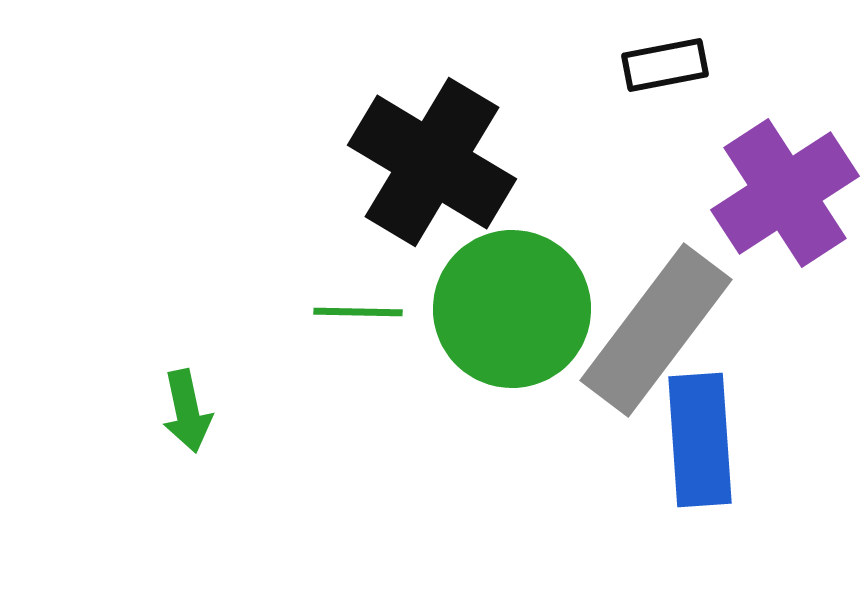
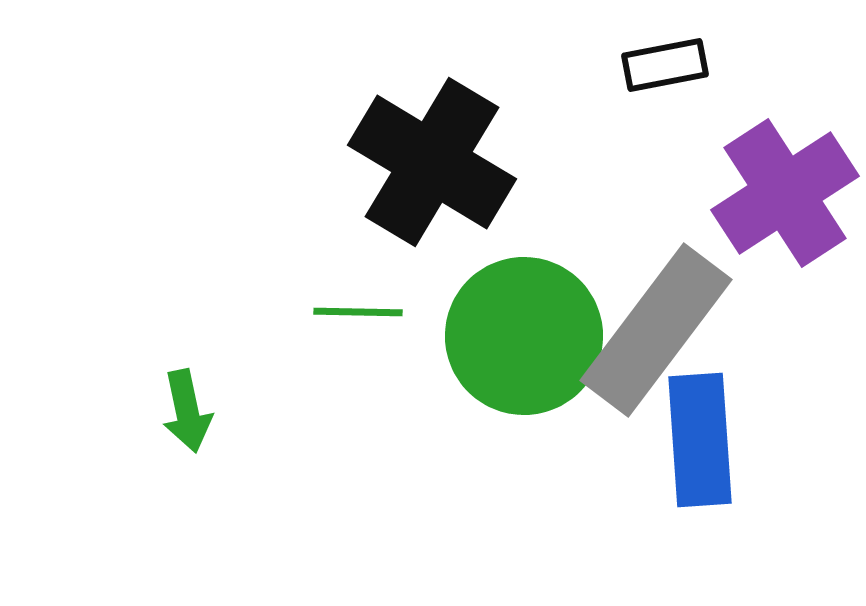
green circle: moved 12 px right, 27 px down
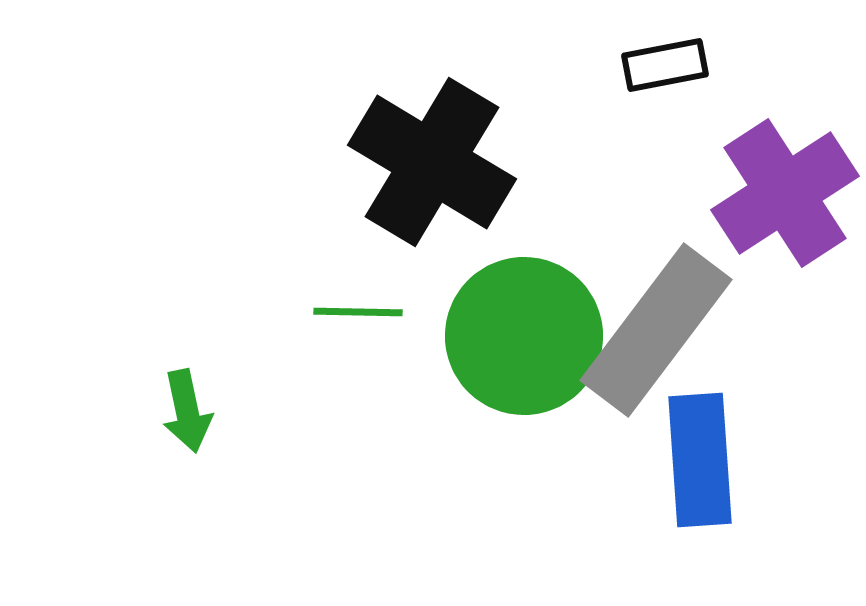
blue rectangle: moved 20 px down
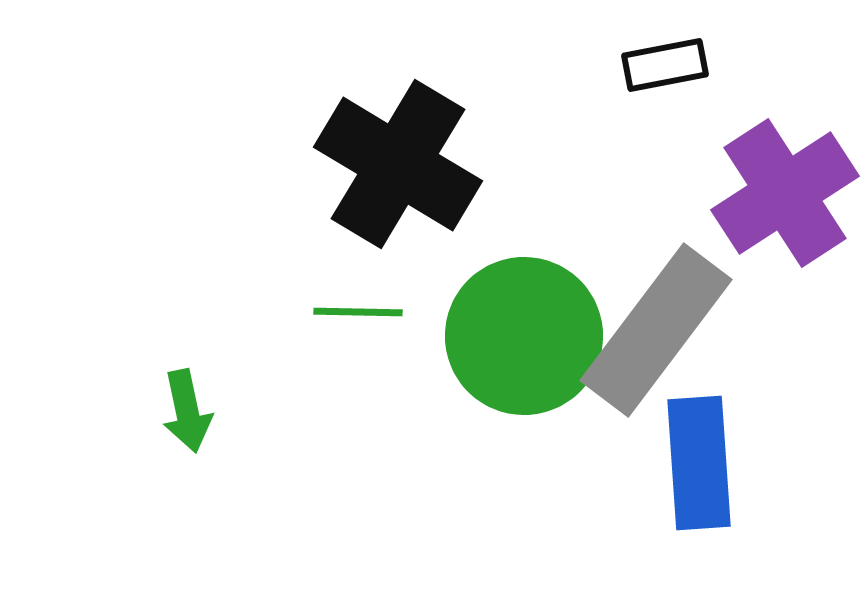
black cross: moved 34 px left, 2 px down
blue rectangle: moved 1 px left, 3 px down
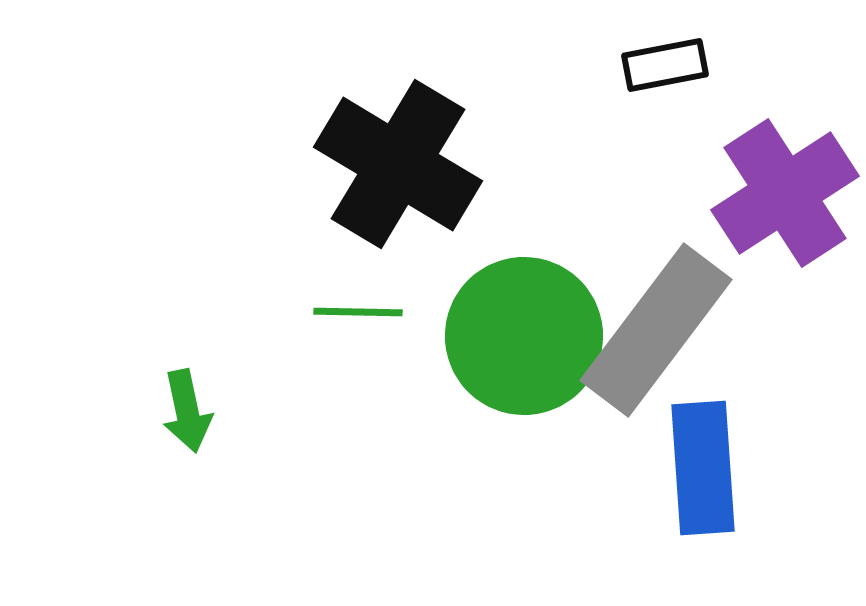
blue rectangle: moved 4 px right, 5 px down
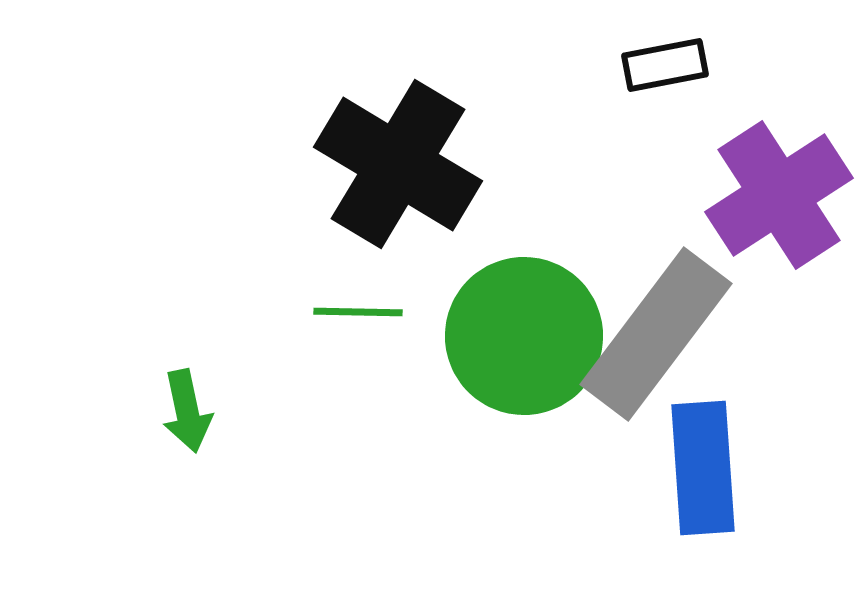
purple cross: moved 6 px left, 2 px down
gray rectangle: moved 4 px down
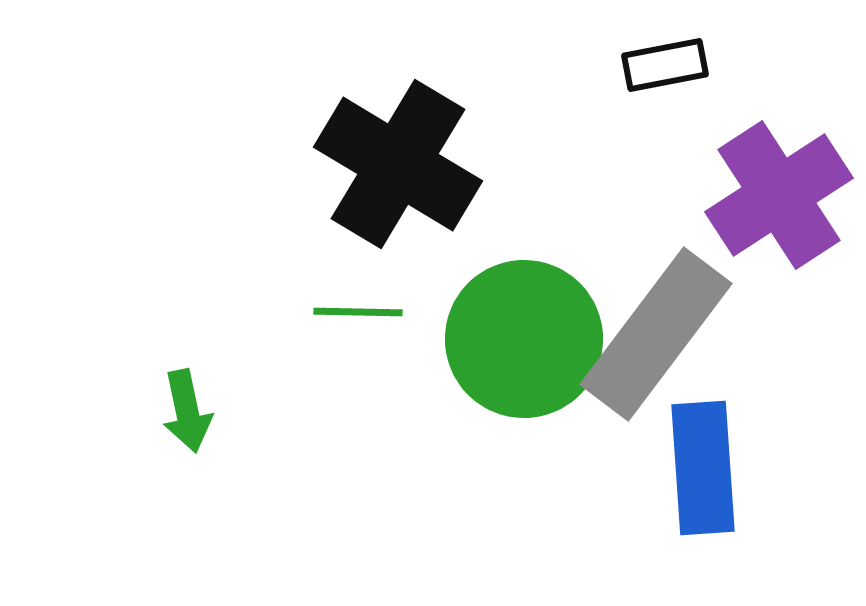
green circle: moved 3 px down
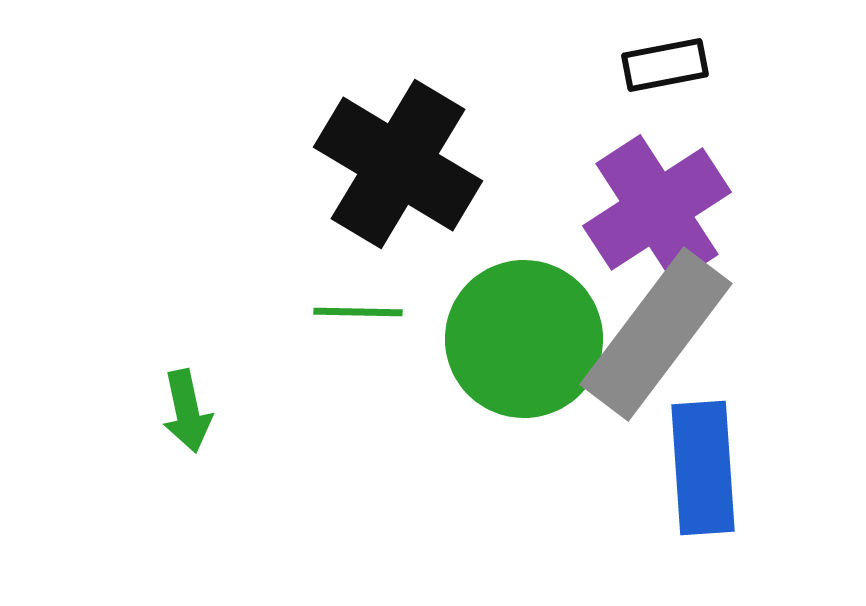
purple cross: moved 122 px left, 14 px down
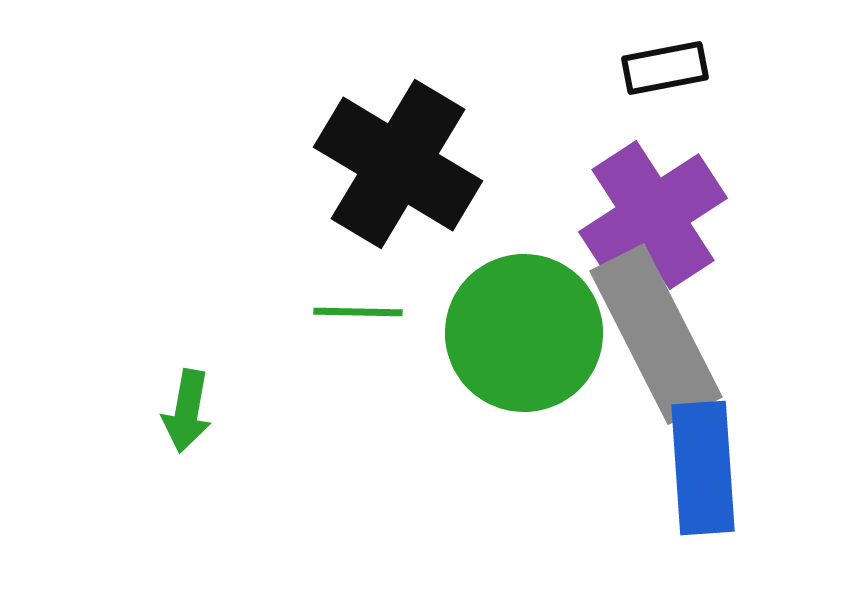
black rectangle: moved 3 px down
purple cross: moved 4 px left, 6 px down
gray rectangle: rotated 64 degrees counterclockwise
green circle: moved 6 px up
green arrow: rotated 22 degrees clockwise
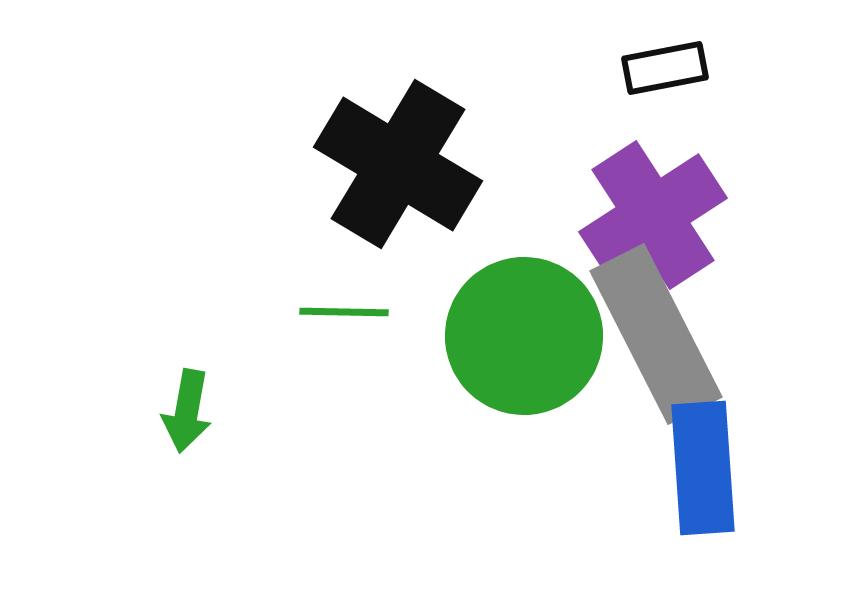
green line: moved 14 px left
green circle: moved 3 px down
